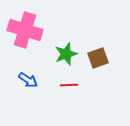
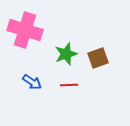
blue arrow: moved 4 px right, 2 px down
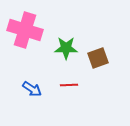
green star: moved 6 px up; rotated 20 degrees clockwise
blue arrow: moved 7 px down
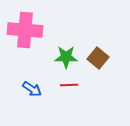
pink cross: rotated 12 degrees counterclockwise
green star: moved 9 px down
brown square: rotated 30 degrees counterclockwise
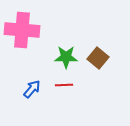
pink cross: moved 3 px left
red line: moved 5 px left
blue arrow: rotated 84 degrees counterclockwise
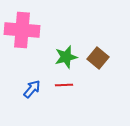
green star: rotated 15 degrees counterclockwise
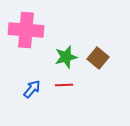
pink cross: moved 4 px right
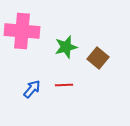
pink cross: moved 4 px left, 1 px down
green star: moved 10 px up
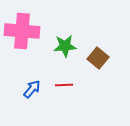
green star: moved 1 px left, 1 px up; rotated 10 degrees clockwise
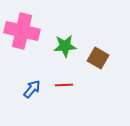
pink cross: rotated 8 degrees clockwise
brown square: rotated 10 degrees counterclockwise
